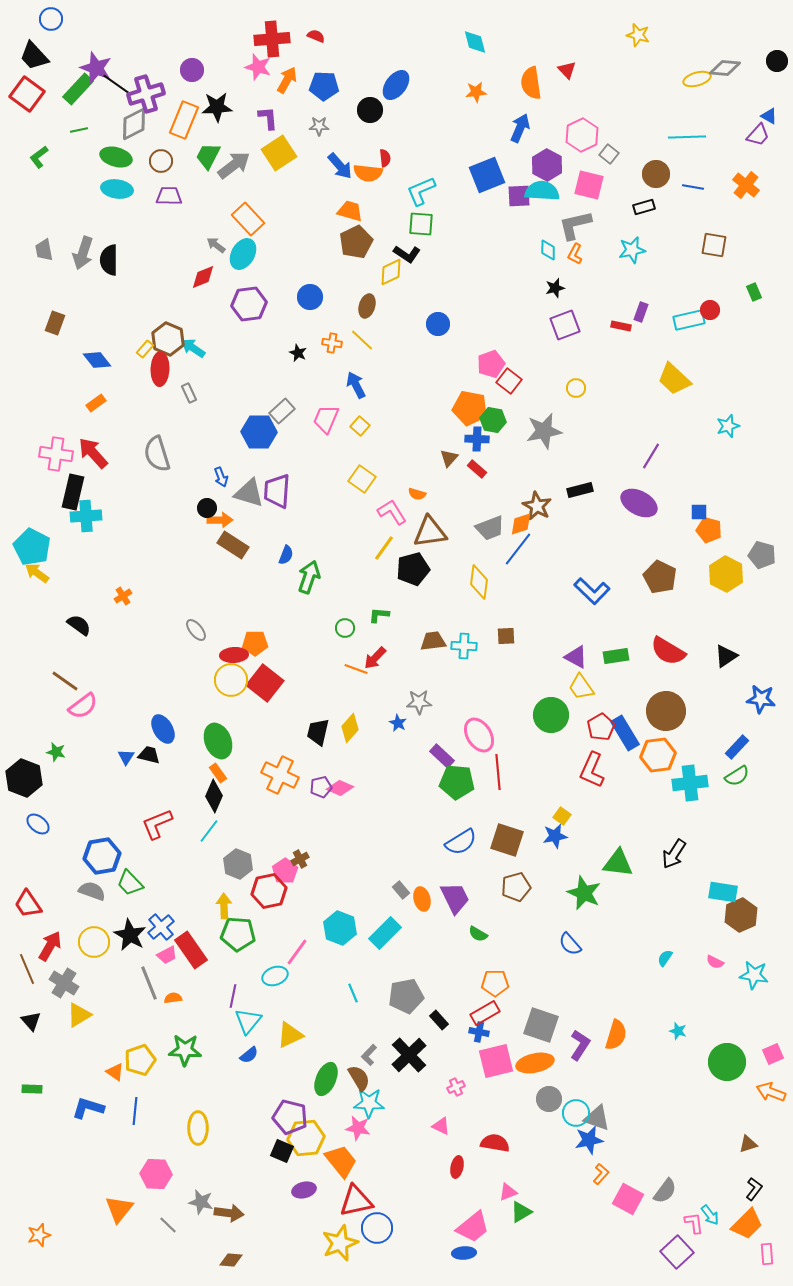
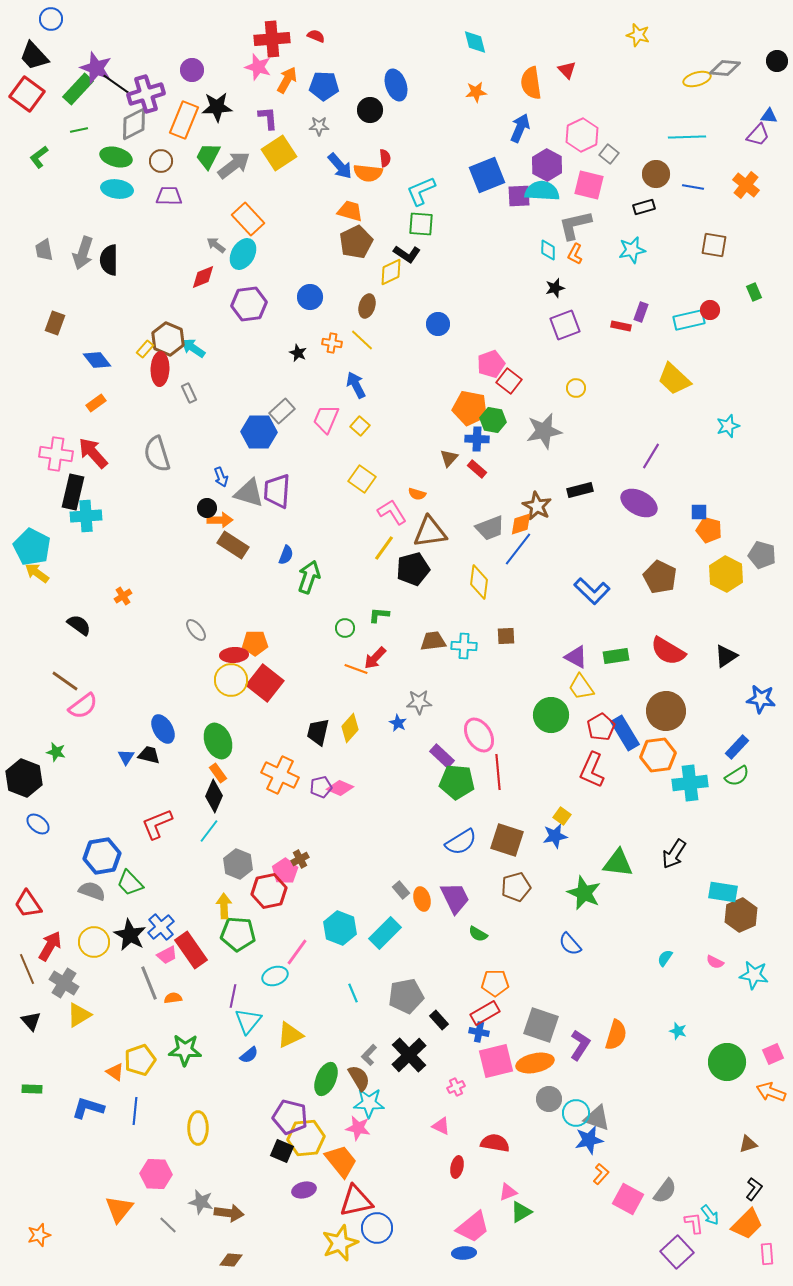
blue ellipse at (396, 85): rotated 56 degrees counterclockwise
blue triangle at (769, 116): rotated 24 degrees counterclockwise
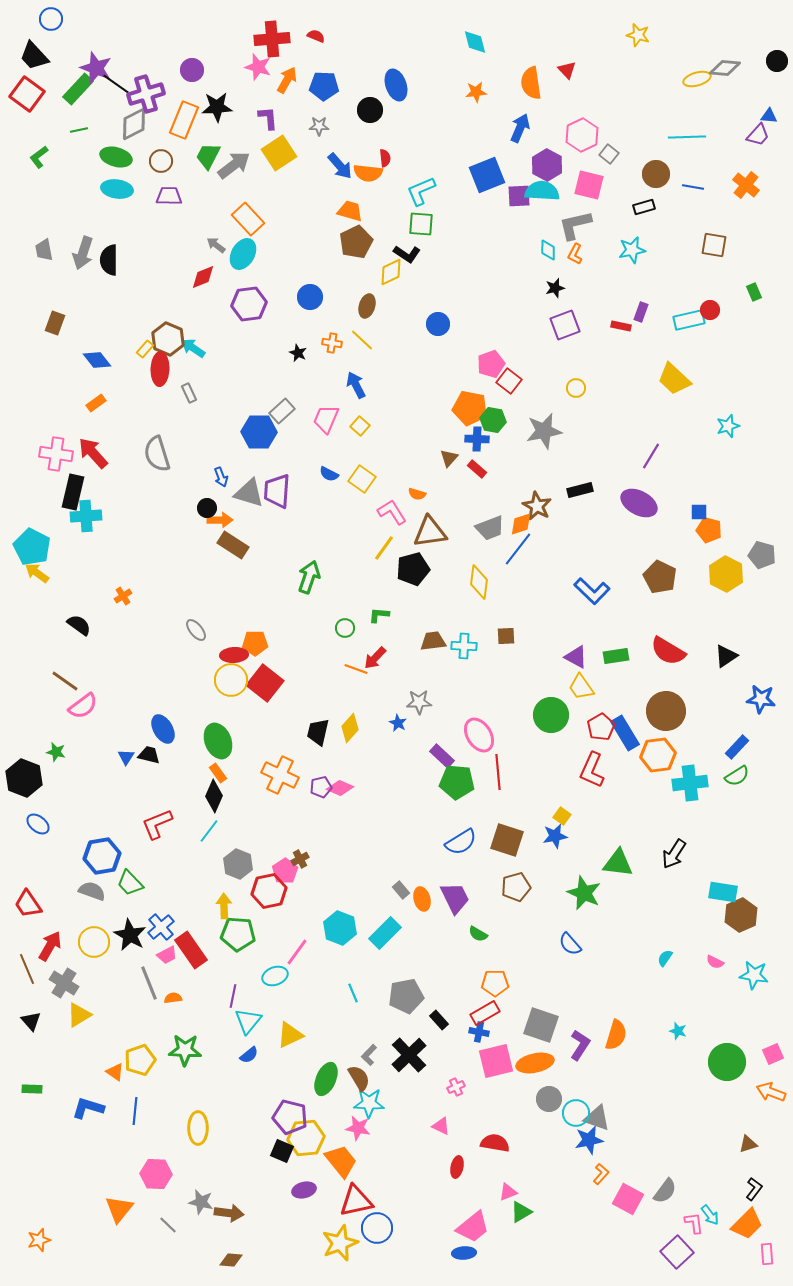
blue semicircle at (286, 555): moved 43 px right, 81 px up; rotated 96 degrees clockwise
orange star at (39, 1235): moved 5 px down
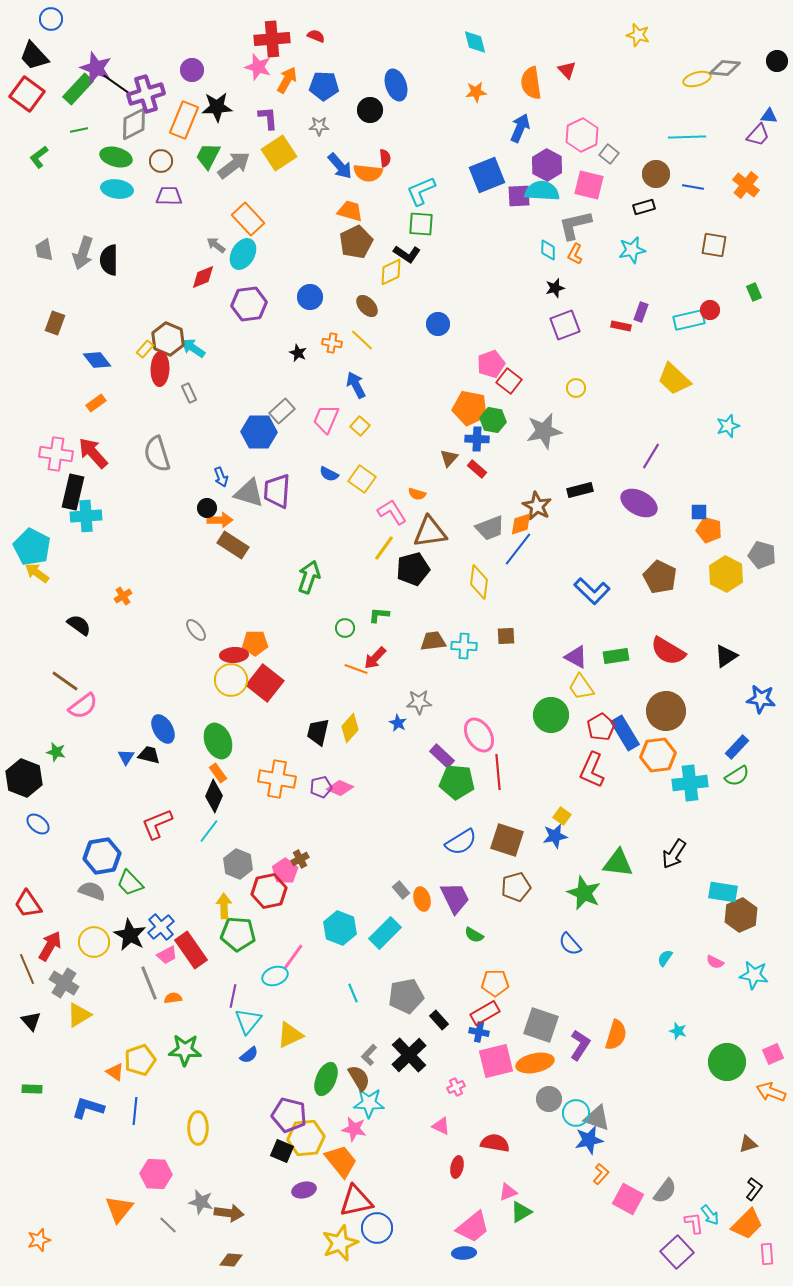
brown ellipse at (367, 306): rotated 60 degrees counterclockwise
orange cross at (280, 775): moved 3 px left, 4 px down; rotated 15 degrees counterclockwise
green semicircle at (478, 934): moved 4 px left, 1 px down
pink line at (297, 952): moved 4 px left, 5 px down
purple pentagon at (290, 1117): moved 1 px left, 2 px up
pink star at (358, 1128): moved 4 px left, 1 px down
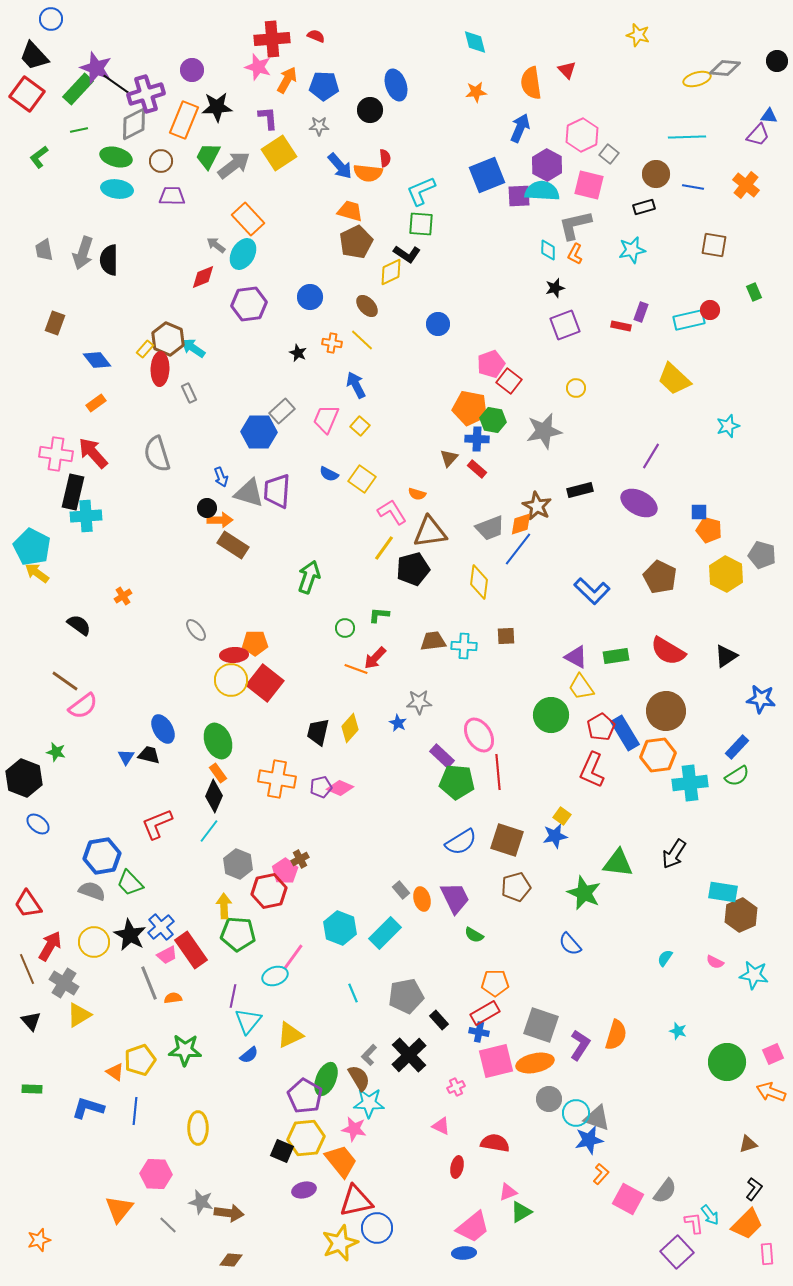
purple trapezoid at (169, 196): moved 3 px right
purple pentagon at (289, 1115): moved 16 px right, 19 px up; rotated 16 degrees clockwise
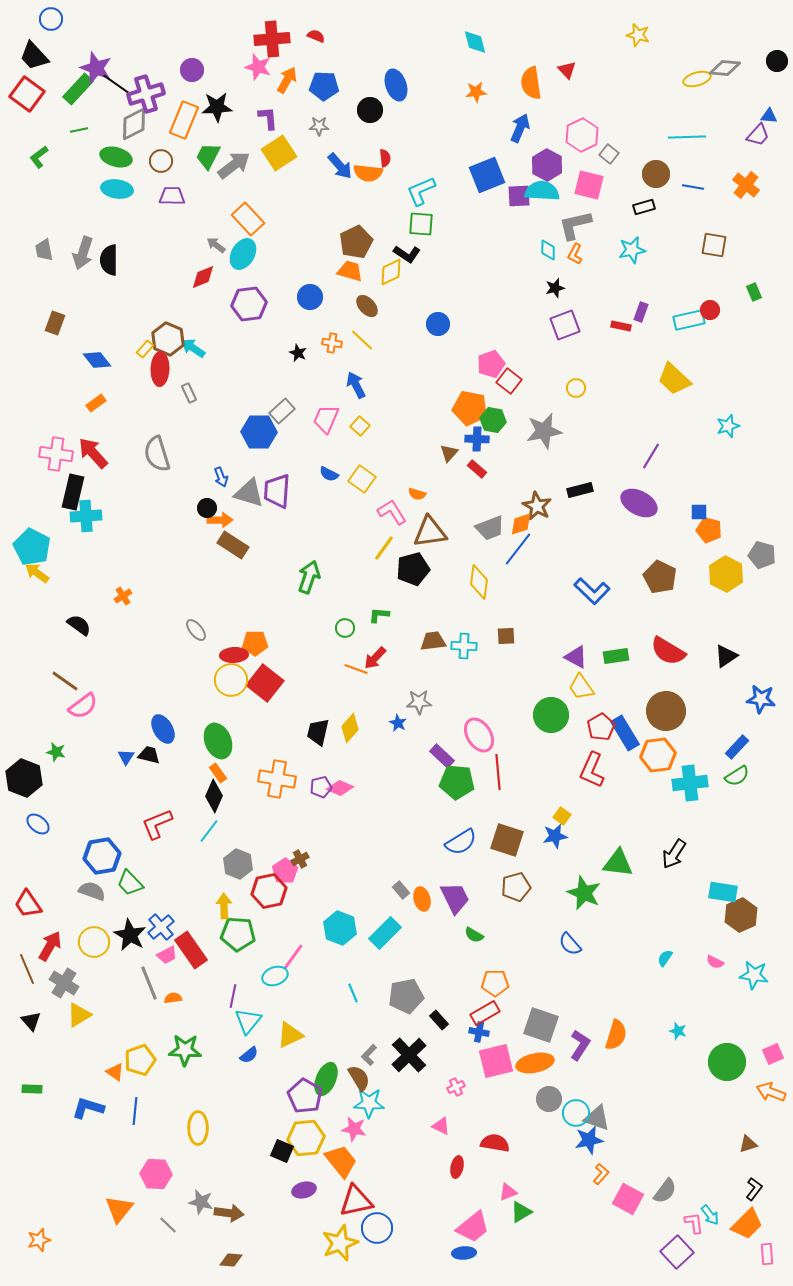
orange trapezoid at (350, 211): moved 60 px down
brown triangle at (449, 458): moved 5 px up
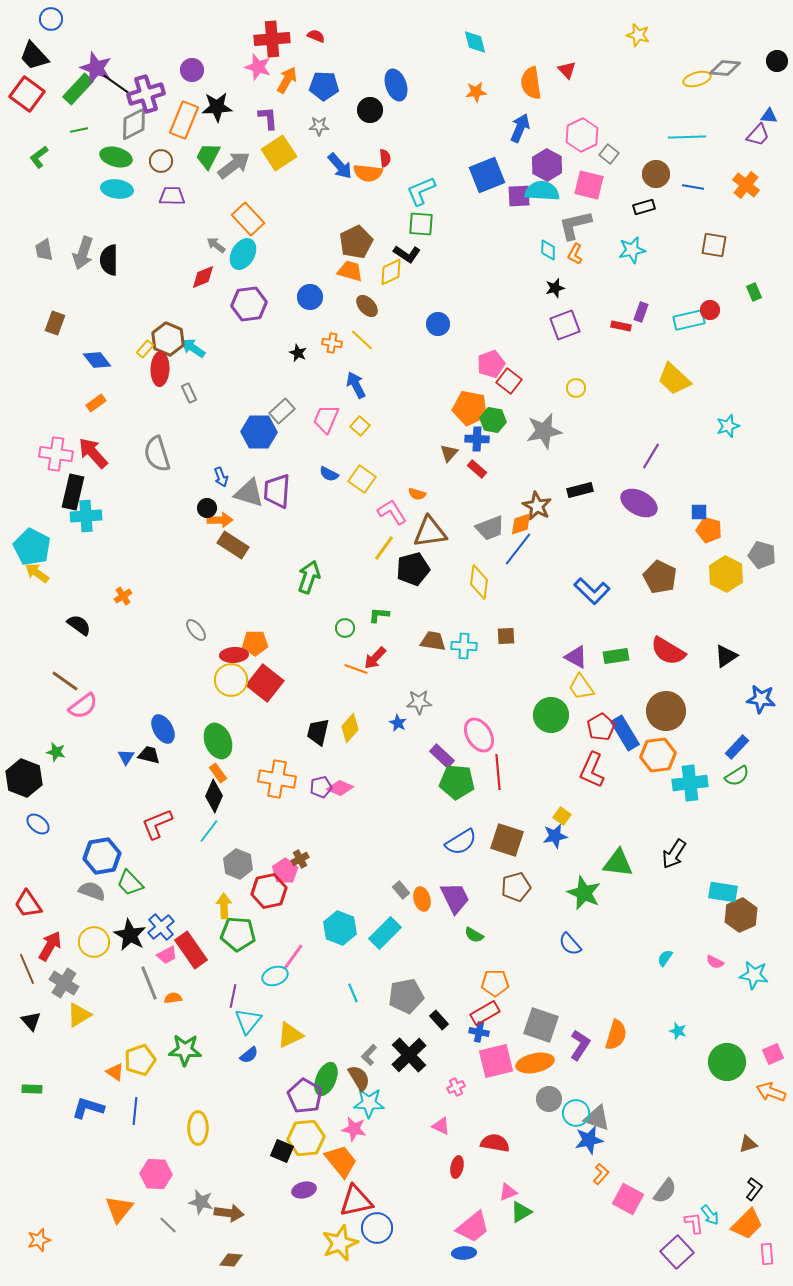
brown trapezoid at (433, 641): rotated 16 degrees clockwise
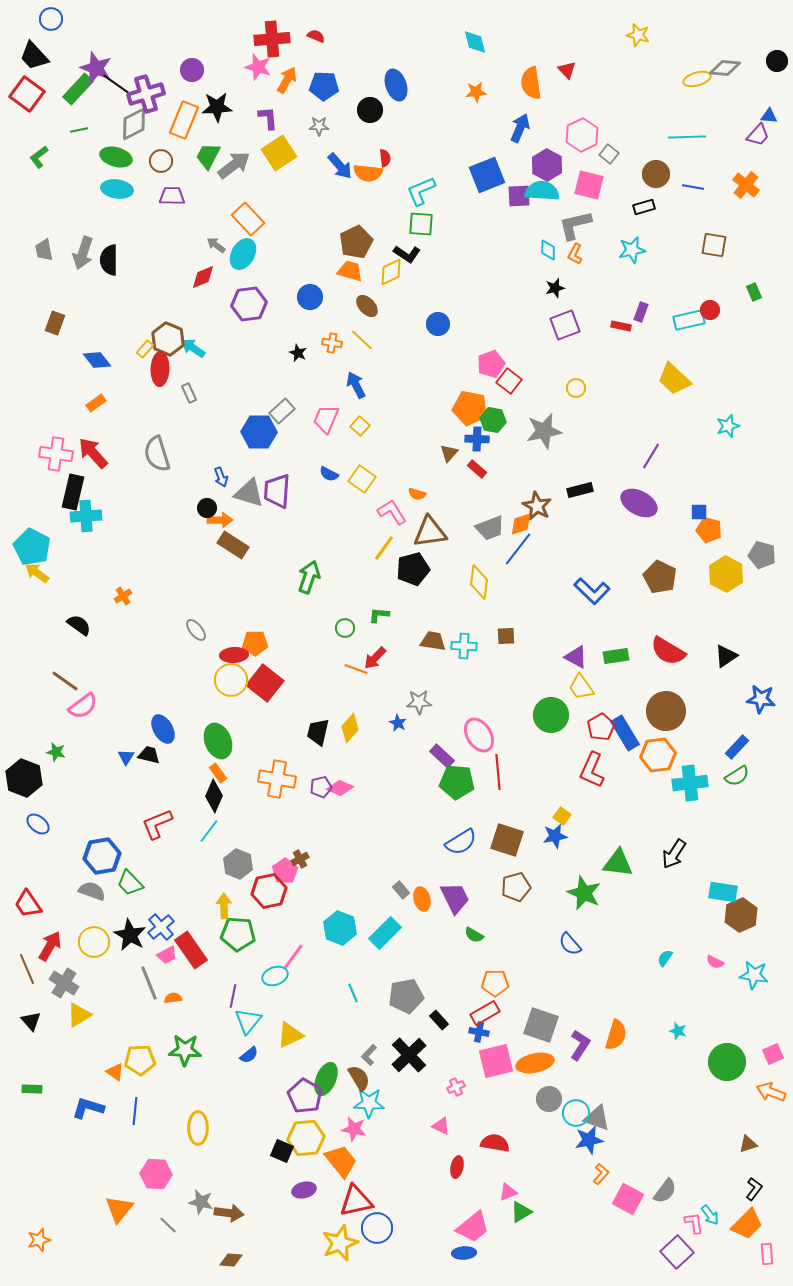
yellow pentagon at (140, 1060): rotated 16 degrees clockwise
